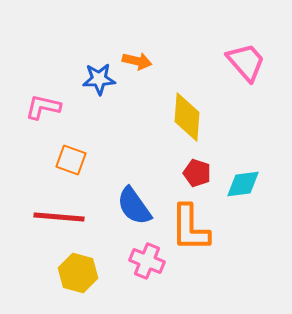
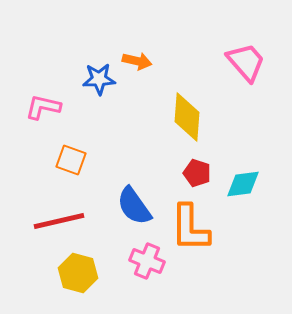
red line: moved 4 px down; rotated 18 degrees counterclockwise
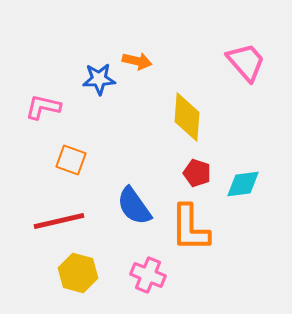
pink cross: moved 1 px right, 14 px down
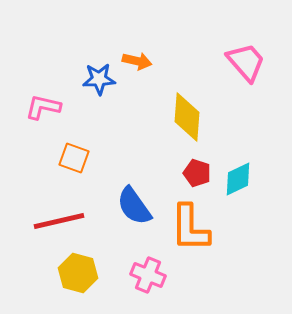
orange square: moved 3 px right, 2 px up
cyan diamond: moved 5 px left, 5 px up; rotated 18 degrees counterclockwise
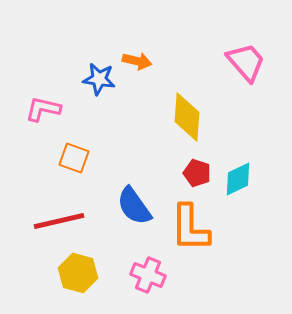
blue star: rotated 12 degrees clockwise
pink L-shape: moved 2 px down
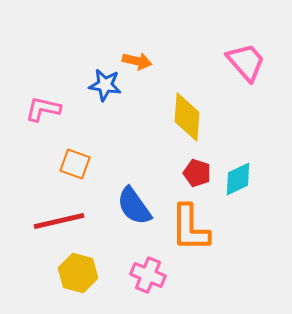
blue star: moved 6 px right, 6 px down
orange square: moved 1 px right, 6 px down
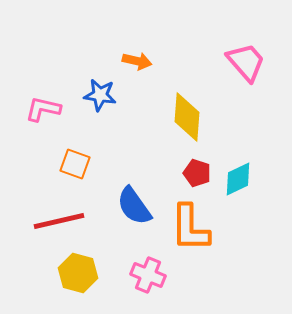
blue star: moved 5 px left, 10 px down
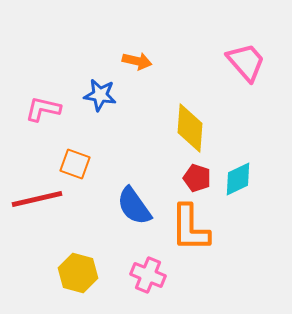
yellow diamond: moved 3 px right, 11 px down
red pentagon: moved 5 px down
red line: moved 22 px left, 22 px up
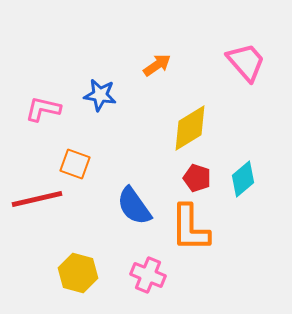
orange arrow: moved 20 px right, 4 px down; rotated 48 degrees counterclockwise
yellow diamond: rotated 54 degrees clockwise
cyan diamond: moved 5 px right; rotated 15 degrees counterclockwise
